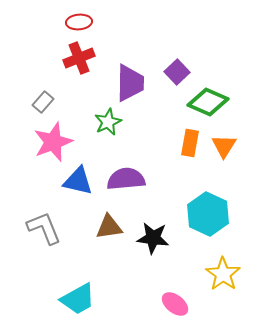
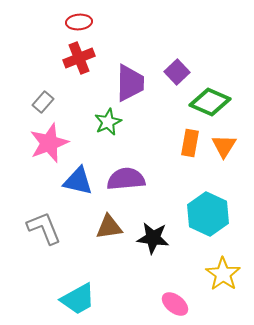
green diamond: moved 2 px right
pink star: moved 4 px left, 1 px down
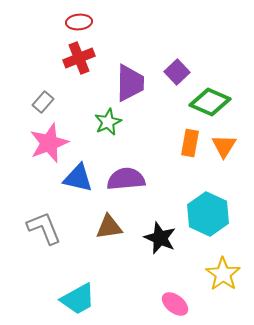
blue triangle: moved 3 px up
black star: moved 7 px right; rotated 16 degrees clockwise
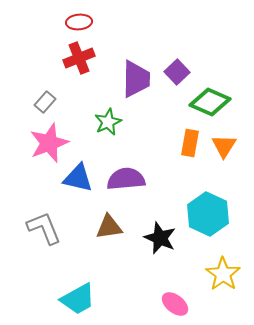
purple trapezoid: moved 6 px right, 4 px up
gray rectangle: moved 2 px right
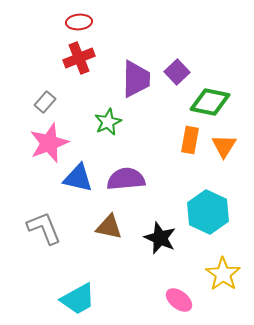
green diamond: rotated 12 degrees counterclockwise
orange rectangle: moved 3 px up
cyan hexagon: moved 2 px up
brown triangle: rotated 20 degrees clockwise
pink ellipse: moved 4 px right, 4 px up
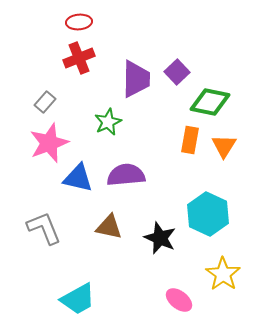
purple semicircle: moved 4 px up
cyan hexagon: moved 2 px down
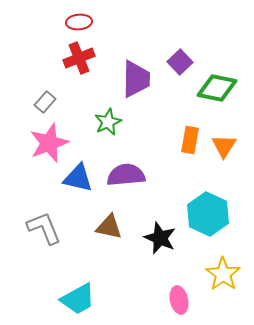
purple square: moved 3 px right, 10 px up
green diamond: moved 7 px right, 14 px up
pink ellipse: rotated 40 degrees clockwise
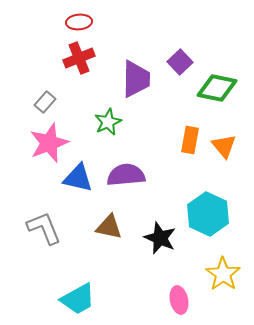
orange triangle: rotated 12 degrees counterclockwise
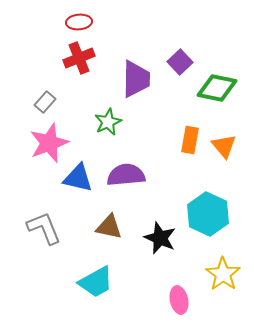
cyan trapezoid: moved 18 px right, 17 px up
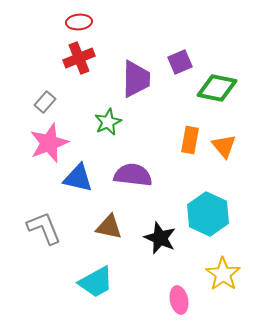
purple square: rotated 20 degrees clockwise
purple semicircle: moved 7 px right; rotated 12 degrees clockwise
